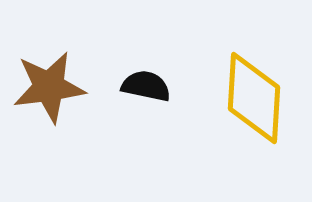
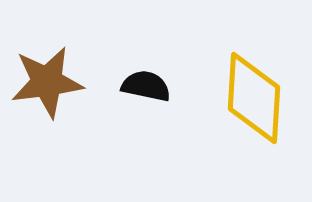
brown star: moved 2 px left, 5 px up
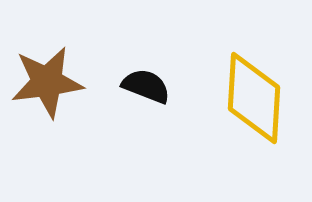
black semicircle: rotated 9 degrees clockwise
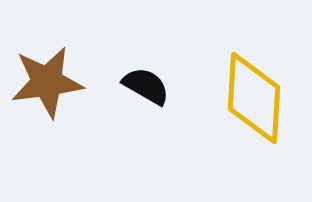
black semicircle: rotated 9 degrees clockwise
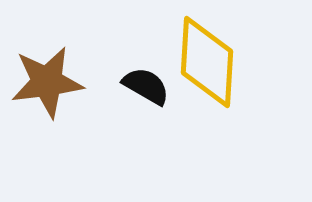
yellow diamond: moved 47 px left, 36 px up
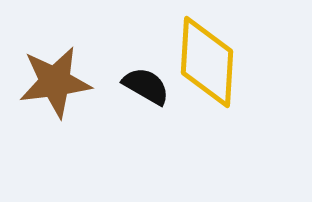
brown star: moved 8 px right
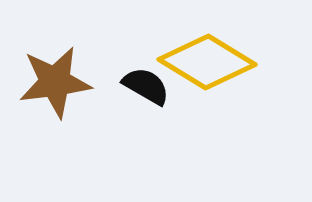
yellow diamond: rotated 62 degrees counterclockwise
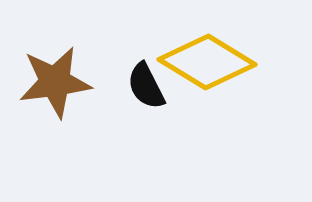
black semicircle: rotated 147 degrees counterclockwise
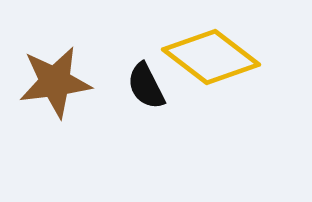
yellow diamond: moved 4 px right, 5 px up; rotated 6 degrees clockwise
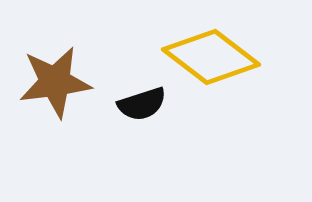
black semicircle: moved 4 px left, 18 px down; rotated 81 degrees counterclockwise
